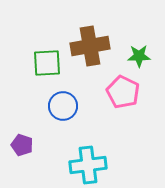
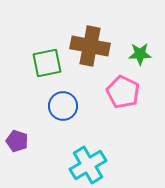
brown cross: rotated 21 degrees clockwise
green star: moved 1 px right, 2 px up
green square: rotated 8 degrees counterclockwise
purple pentagon: moved 5 px left, 4 px up
cyan cross: rotated 24 degrees counterclockwise
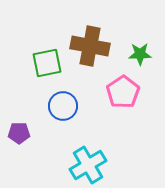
pink pentagon: rotated 12 degrees clockwise
purple pentagon: moved 2 px right, 8 px up; rotated 20 degrees counterclockwise
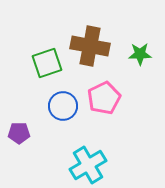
green square: rotated 8 degrees counterclockwise
pink pentagon: moved 19 px left, 6 px down; rotated 8 degrees clockwise
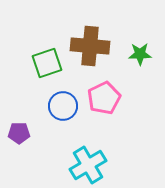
brown cross: rotated 6 degrees counterclockwise
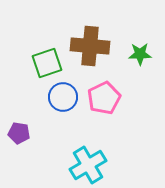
blue circle: moved 9 px up
purple pentagon: rotated 10 degrees clockwise
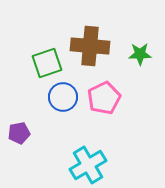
purple pentagon: rotated 20 degrees counterclockwise
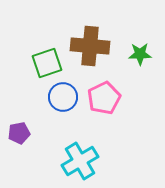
cyan cross: moved 8 px left, 4 px up
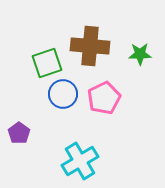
blue circle: moved 3 px up
purple pentagon: rotated 25 degrees counterclockwise
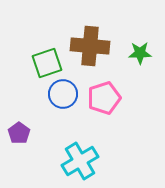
green star: moved 1 px up
pink pentagon: rotated 8 degrees clockwise
